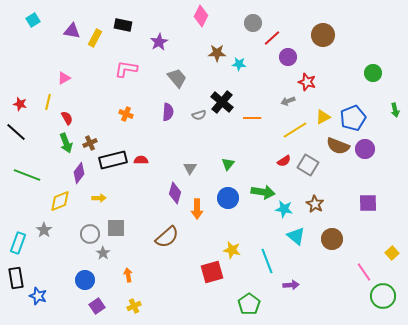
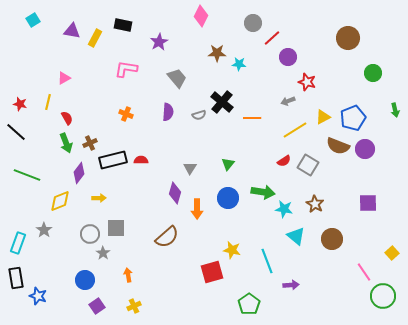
brown circle at (323, 35): moved 25 px right, 3 px down
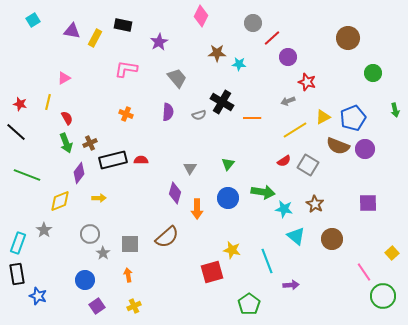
black cross at (222, 102): rotated 10 degrees counterclockwise
gray square at (116, 228): moved 14 px right, 16 px down
black rectangle at (16, 278): moved 1 px right, 4 px up
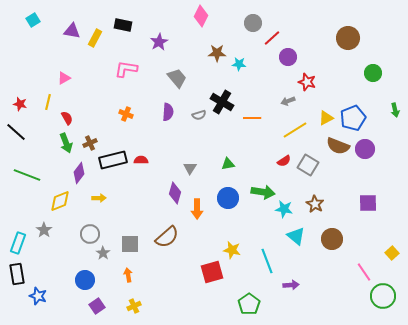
yellow triangle at (323, 117): moved 3 px right, 1 px down
green triangle at (228, 164): rotated 40 degrees clockwise
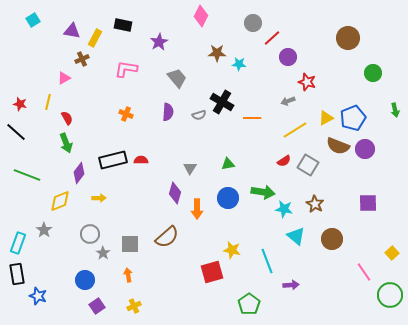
brown cross at (90, 143): moved 8 px left, 84 px up
green circle at (383, 296): moved 7 px right, 1 px up
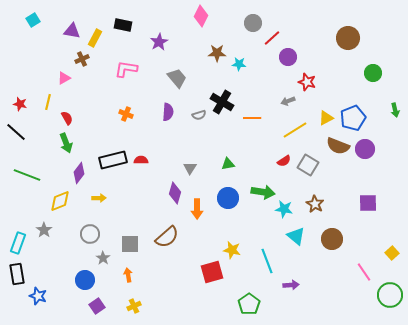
gray star at (103, 253): moved 5 px down
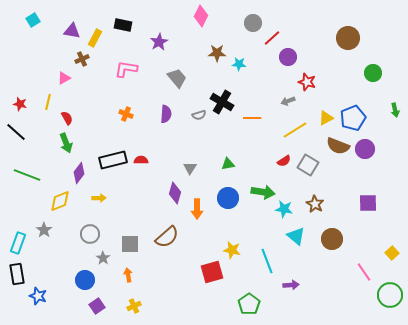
purple semicircle at (168, 112): moved 2 px left, 2 px down
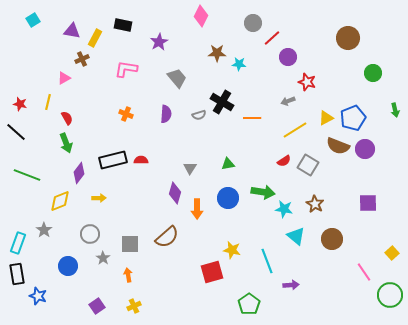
blue circle at (85, 280): moved 17 px left, 14 px up
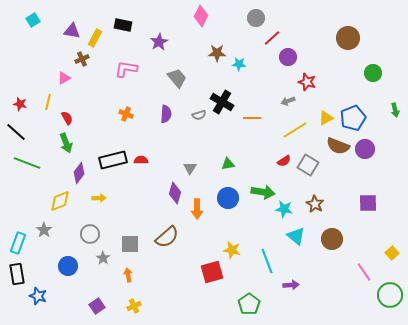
gray circle at (253, 23): moved 3 px right, 5 px up
green line at (27, 175): moved 12 px up
